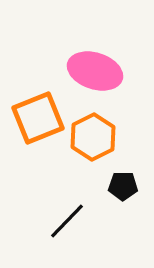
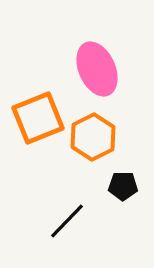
pink ellipse: moved 2 px right, 2 px up; rotated 48 degrees clockwise
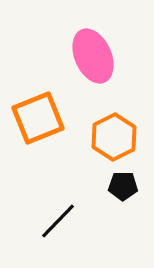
pink ellipse: moved 4 px left, 13 px up
orange hexagon: moved 21 px right
black line: moved 9 px left
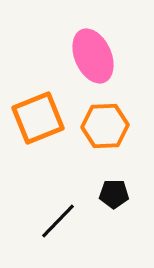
orange hexagon: moved 9 px left, 11 px up; rotated 24 degrees clockwise
black pentagon: moved 9 px left, 8 px down
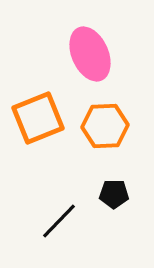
pink ellipse: moved 3 px left, 2 px up
black line: moved 1 px right
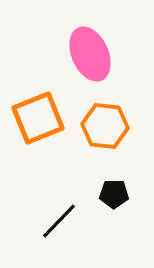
orange hexagon: rotated 9 degrees clockwise
